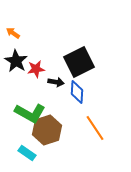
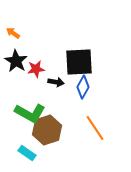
black square: rotated 24 degrees clockwise
blue diamond: moved 6 px right, 5 px up; rotated 25 degrees clockwise
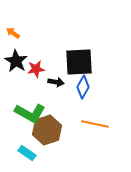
orange line: moved 4 px up; rotated 44 degrees counterclockwise
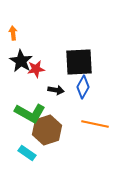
orange arrow: rotated 48 degrees clockwise
black star: moved 5 px right
black arrow: moved 8 px down
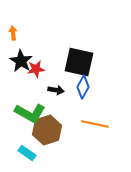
black square: rotated 16 degrees clockwise
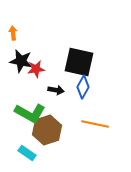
black star: rotated 20 degrees counterclockwise
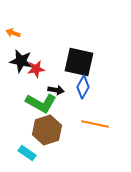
orange arrow: rotated 64 degrees counterclockwise
green L-shape: moved 11 px right, 10 px up
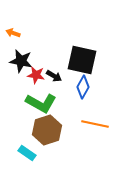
black square: moved 3 px right, 2 px up
red star: moved 6 px down; rotated 18 degrees clockwise
black arrow: moved 2 px left, 14 px up; rotated 21 degrees clockwise
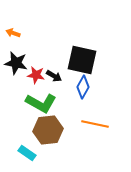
black star: moved 5 px left, 2 px down
brown hexagon: moved 1 px right; rotated 12 degrees clockwise
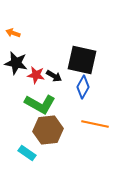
green L-shape: moved 1 px left, 1 px down
